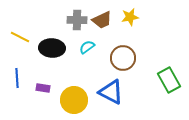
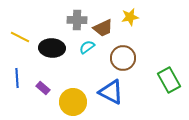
brown trapezoid: moved 1 px right, 8 px down
purple rectangle: rotated 32 degrees clockwise
yellow circle: moved 1 px left, 2 px down
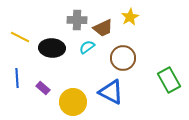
yellow star: rotated 18 degrees counterclockwise
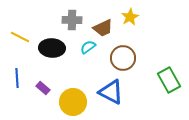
gray cross: moved 5 px left
cyan semicircle: moved 1 px right
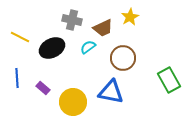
gray cross: rotated 12 degrees clockwise
black ellipse: rotated 30 degrees counterclockwise
blue triangle: rotated 16 degrees counterclockwise
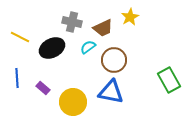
gray cross: moved 2 px down
brown circle: moved 9 px left, 2 px down
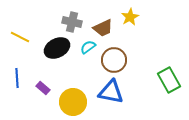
black ellipse: moved 5 px right
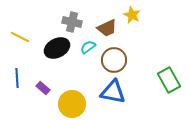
yellow star: moved 2 px right, 2 px up; rotated 18 degrees counterclockwise
brown trapezoid: moved 4 px right
blue triangle: moved 2 px right
yellow circle: moved 1 px left, 2 px down
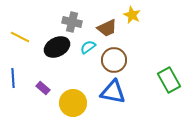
black ellipse: moved 1 px up
blue line: moved 4 px left
yellow circle: moved 1 px right, 1 px up
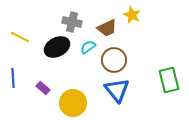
green rectangle: rotated 15 degrees clockwise
blue triangle: moved 4 px right, 2 px up; rotated 40 degrees clockwise
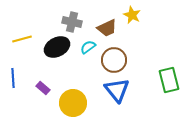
yellow line: moved 2 px right, 2 px down; rotated 42 degrees counterclockwise
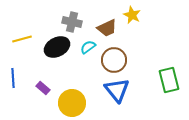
yellow circle: moved 1 px left
